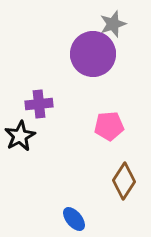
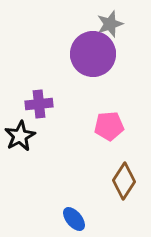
gray star: moved 3 px left
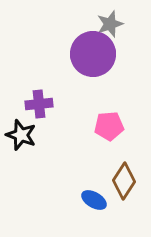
black star: moved 1 px right, 1 px up; rotated 24 degrees counterclockwise
blue ellipse: moved 20 px right, 19 px up; rotated 20 degrees counterclockwise
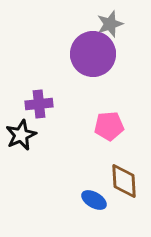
black star: rotated 28 degrees clockwise
brown diamond: rotated 36 degrees counterclockwise
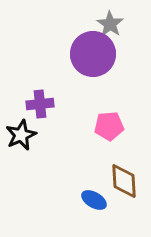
gray star: rotated 20 degrees counterclockwise
purple cross: moved 1 px right
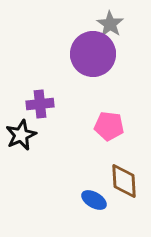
pink pentagon: rotated 12 degrees clockwise
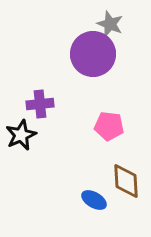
gray star: rotated 12 degrees counterclockwise
brown diamond: moved 2 px right
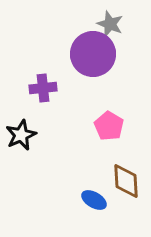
purple cross: moved 3 px right, 16 px up
pink pentagon: rotated 24 degrees clockwise
